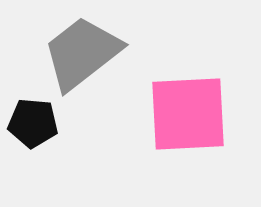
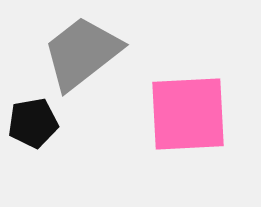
black pentagon: rotated 15 degrees counterclockwise
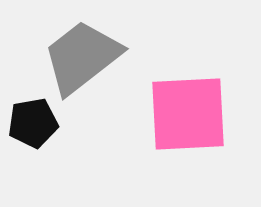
gray trapezoid: moved 4 px down
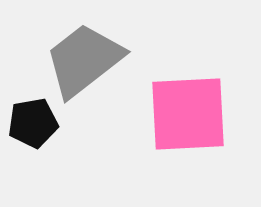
gray trapezoid: moved 2 px right, 3 px down
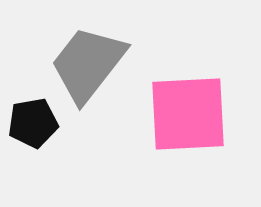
gray trapezoid: moved 4 px right, 4 px down; rotated 14 degrees counterclockwise
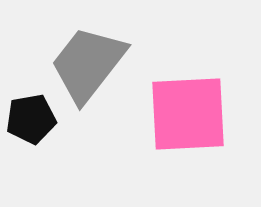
black pentagon: moved 2 px left, 4 px up
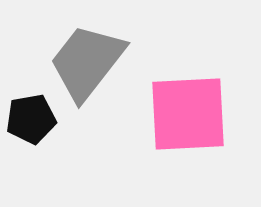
gray trapezoid: moved 1 px left, 2 px up
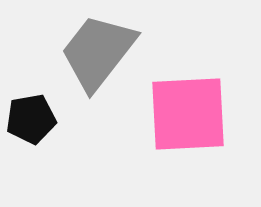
gray trapezoid: moved 11 px right, 10 px up
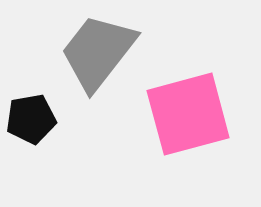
pink square: rotated 12 degrees counterclockwise
